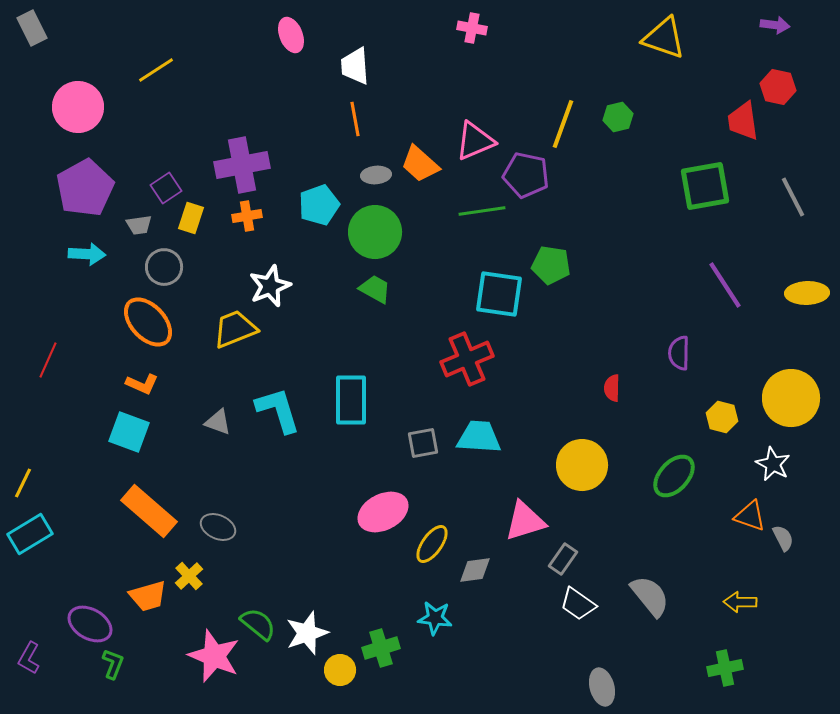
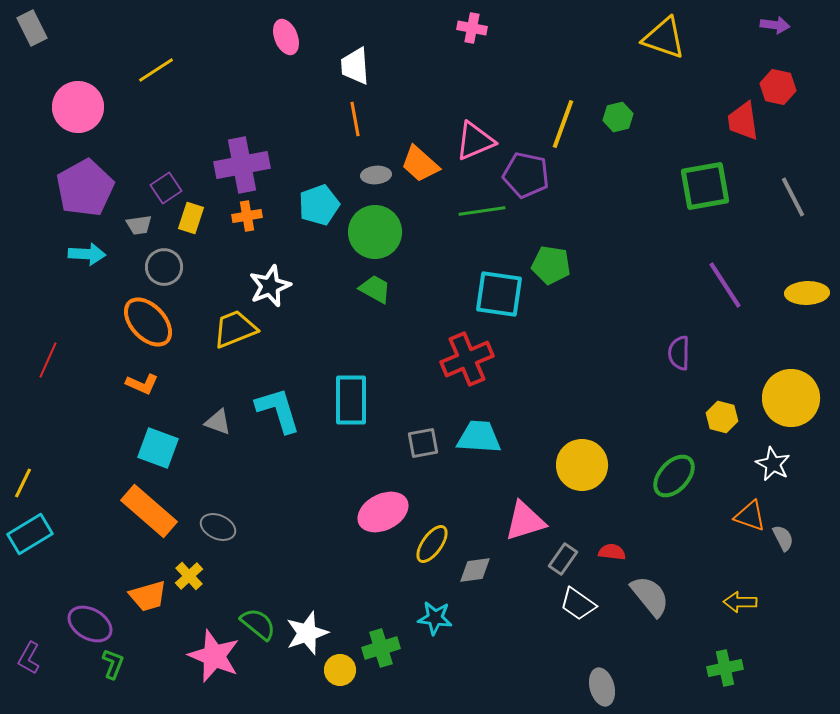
pink ellipse at (291, 35): moved 5 px left, 2 px down
red semicircle at (612, 388): moved 164 px down; rotated 96 degrees clockwise
cyan square at (129, 432): moved 29 px right, 16 px down
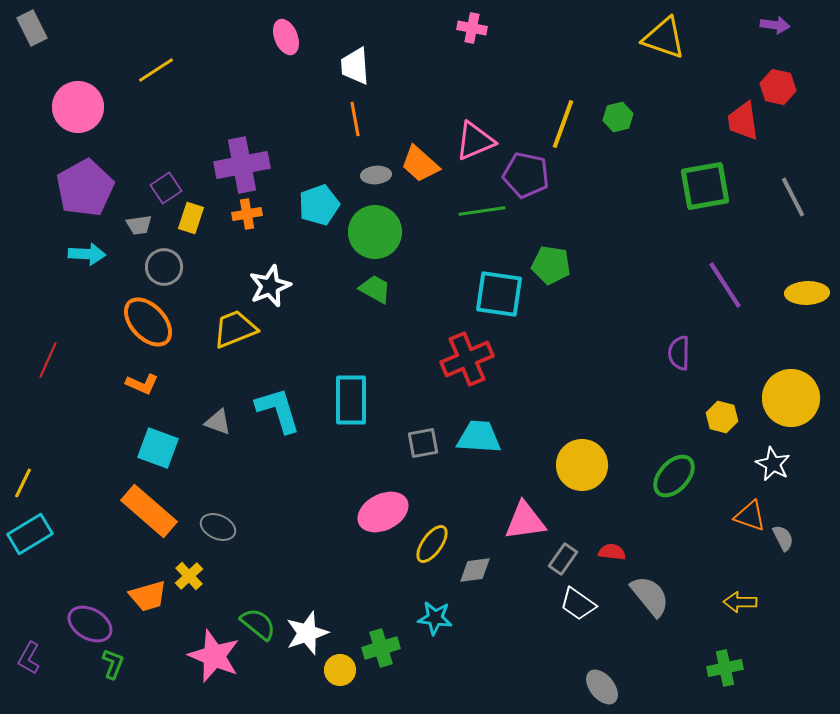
orange cross at (247, 216): moved 2 px up
pink triangle at (525, 521): rotated 9 degrees clockwise
gray ellipse at (602, 687): rotated 24 degrees counterclockwise
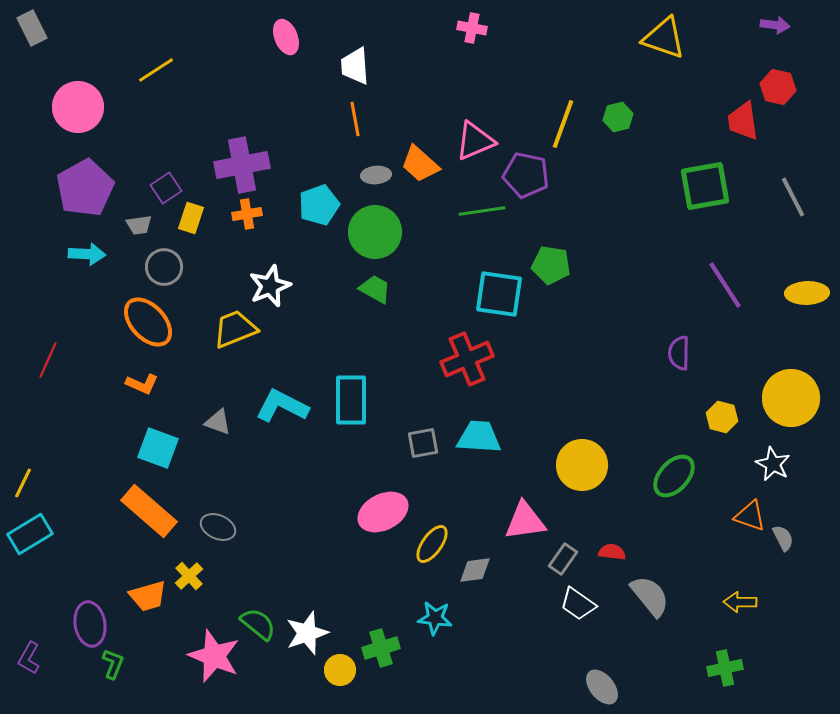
cyan L-shape at (278, 410): moved 4 px right, 4 px up; rotated 46 degrees counterclockwise
purple ellipse at (90, 624): rotated 51 degrees clockwise
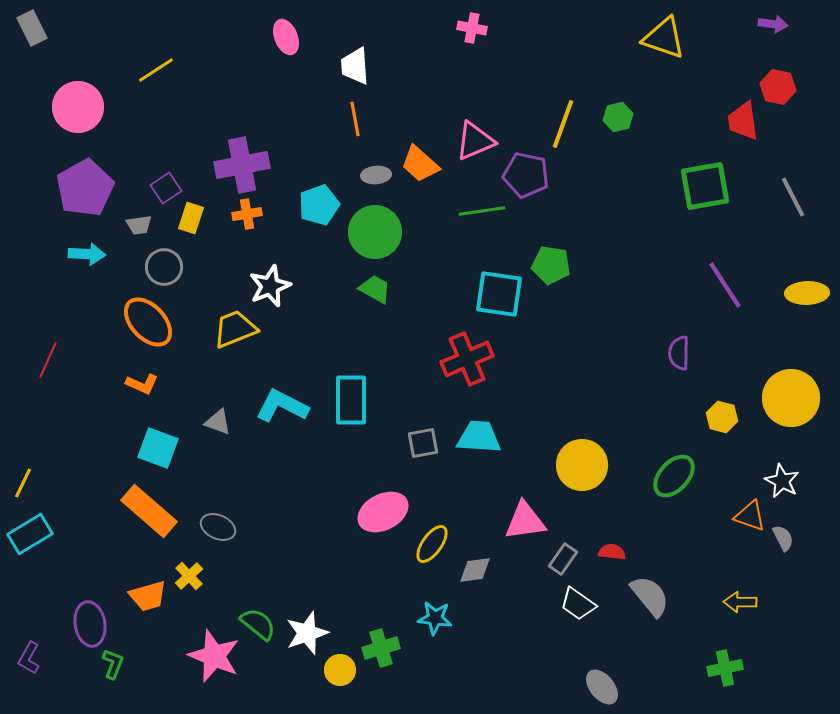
purple arrow at (775, 25): moved 2 px left, 1 px up
white star at (773, 464): moved 9 px right, 17 px down
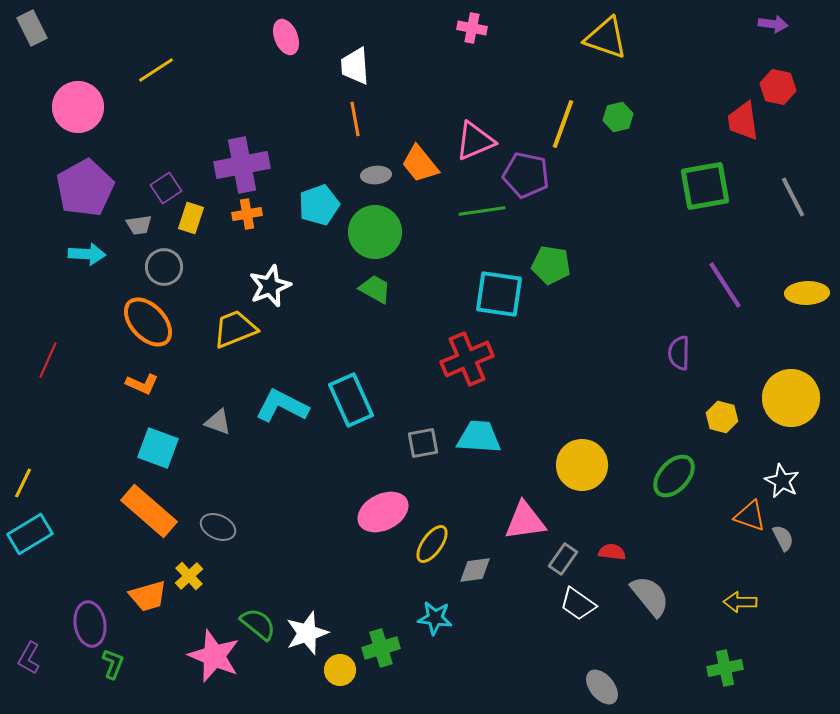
yellow triangle at (664, 38): moved 58 px left
orange trapezoid at (420, 164): rotated 9 degrees clockwise
cyan rectangle at (351, 400): rotated 24 degrees counterclockwise
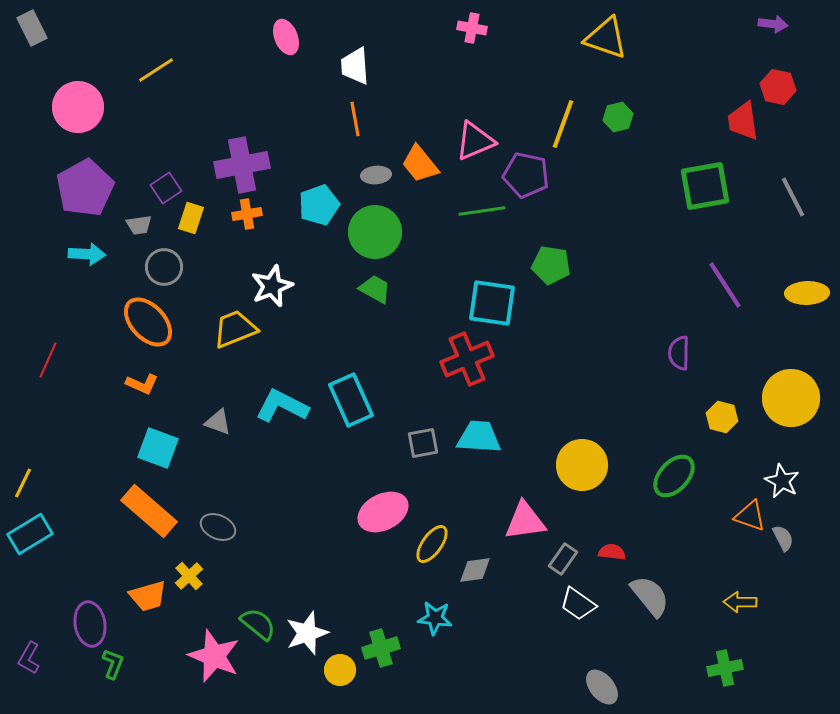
white star at (270, 286): moved 2 px right
cyan square at (499, 294): moved 7 px left, 9 px down
